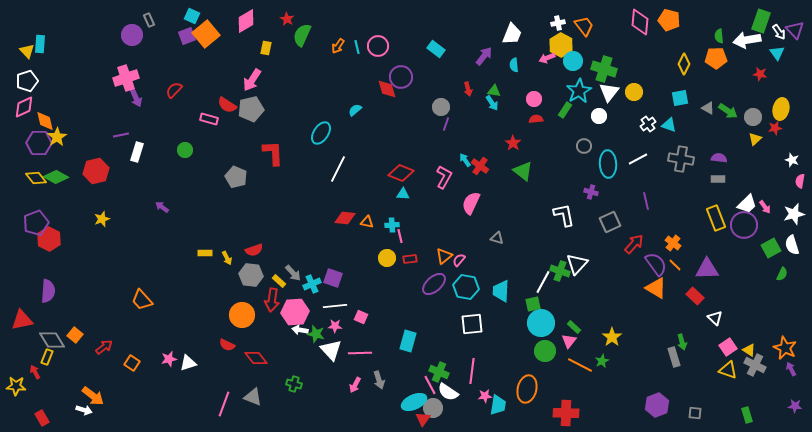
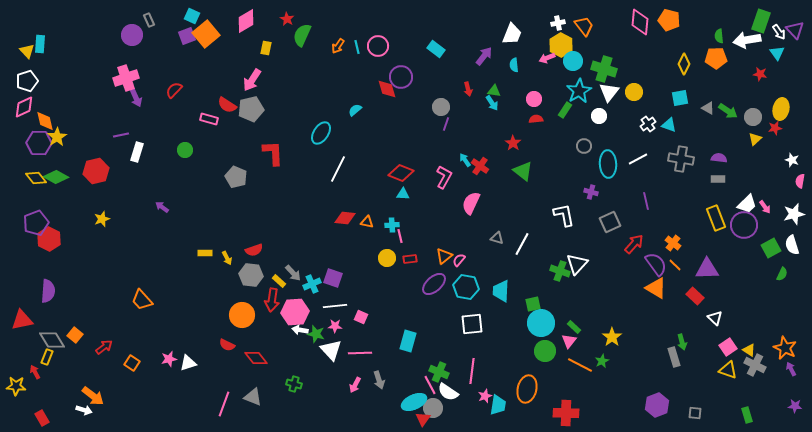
white line at (543, 282): moved 21 px left, 38 px up
pink star at (485, 396): rotated 16 degrees counterclockwise
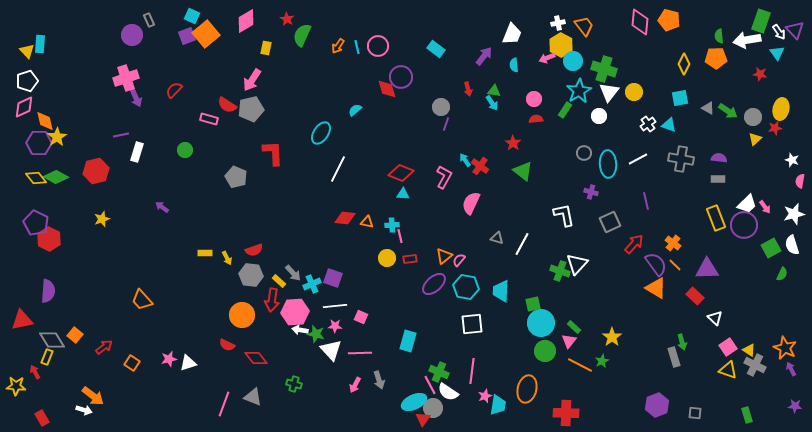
gray circle at (584, 146): moved 7 px down
purple pentagon at (36, 223): rotated 25 degrees counterclockwise
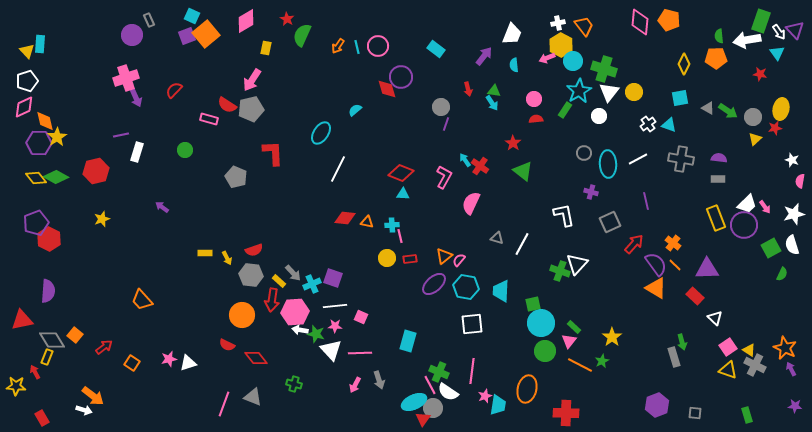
purple pentagon at (36, 223): rotated 25 degrees clockwise
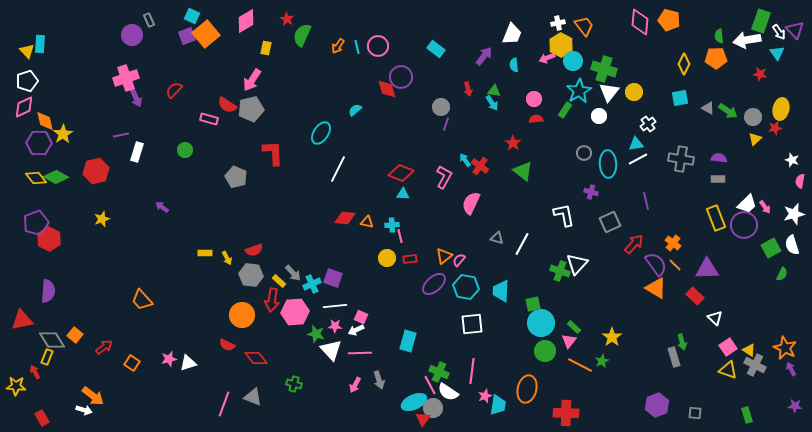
cyan triangle at (669, 125): moved 33 px left, 19 px down; rotated 28 degrees counterclockwise
yellow star at (57, 137): moved 6 px right, 3 px up
white arrow at (300, 330): moved 56 px right; rotated 35 degrees counterclockwise
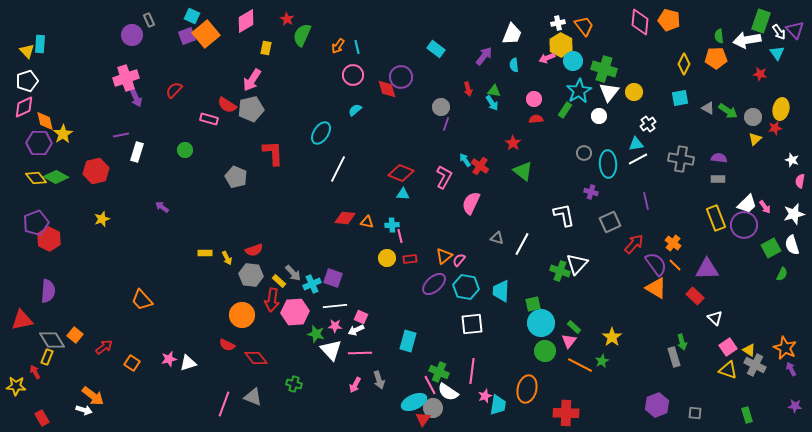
pink circle at (378, 46): moved 25 px left, 29 px down
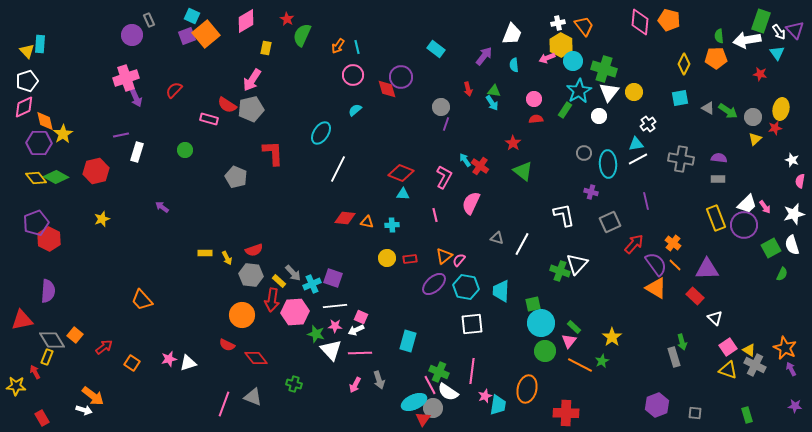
pink line at (400, 236): moved 35 px right, 21 px up
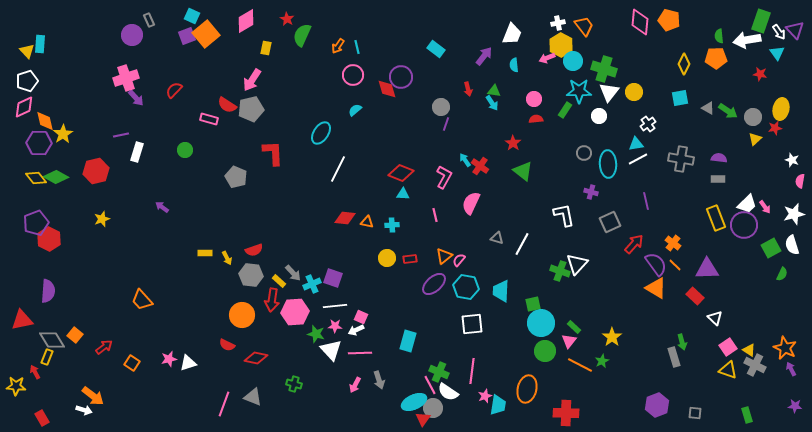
cyan star at (579, 91): rotated 30 degrees clockwise
purple arrow at (136, 98): rotated 18 degrees counterclockwise
red diamond at (256, 358): rotated 40 degrees counterclockwise
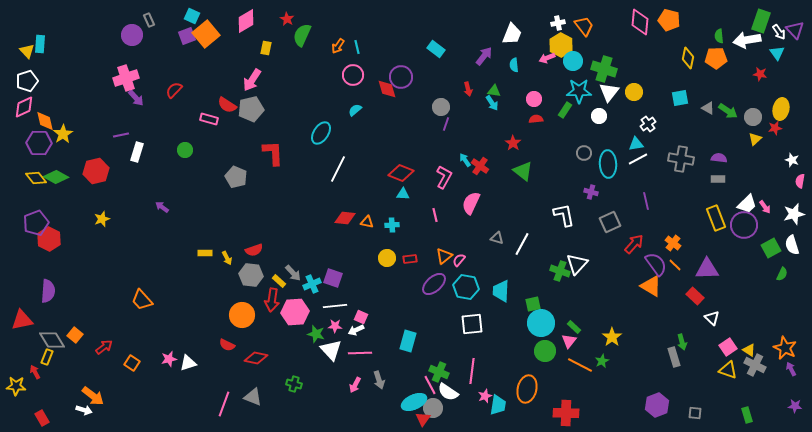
yellow diamond at (684, 64): moved 4 px right, 6 px up; rotated 15 degrees counterclockwise
orange triangle at (656, 288): moved 5 px left, 2 px up
white triangle at (715, 318): moved 3 px left
